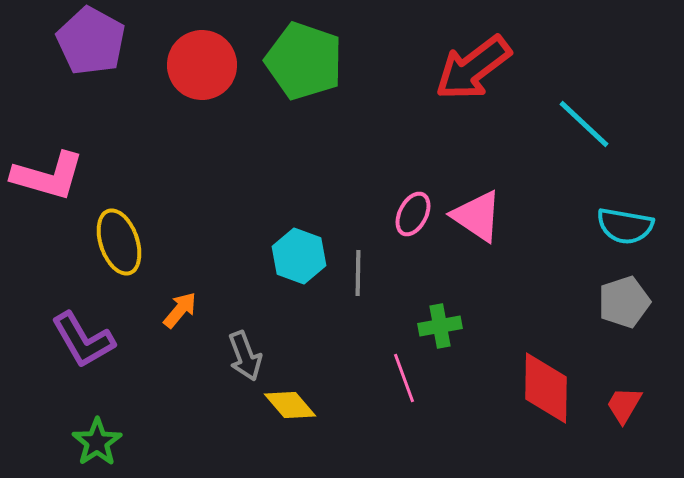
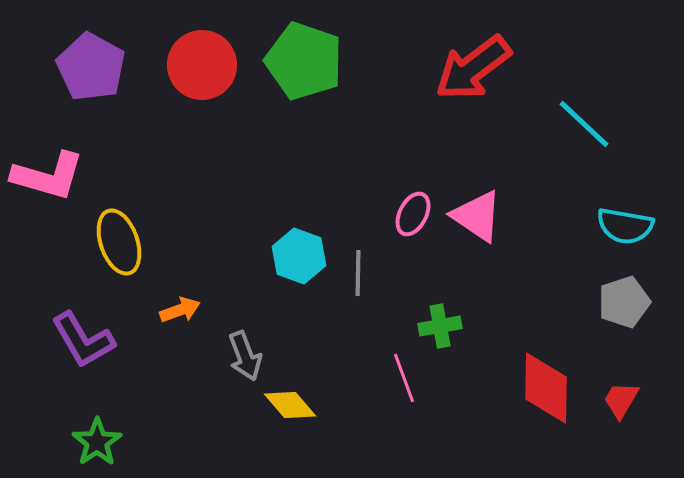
purple pentagon: moved 26 px down
orange arrow: rotated 30 degrees clockwise
red trapezoid: moved 3 px left, 5 px up
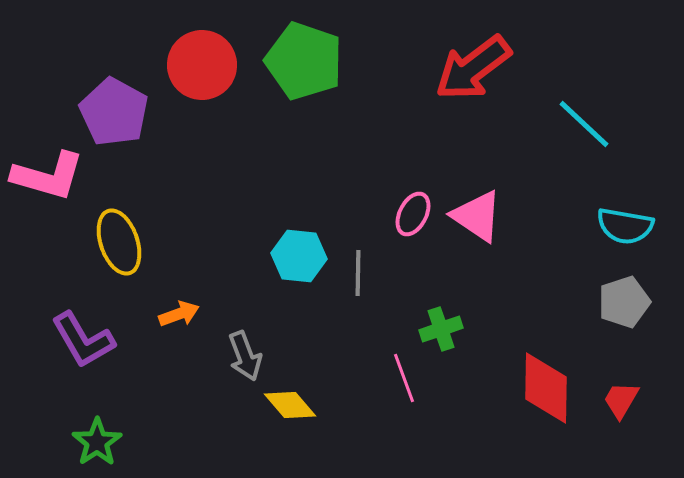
purple pentagon: moved 23 px right, 45 px down
cyan hexagon: rotated 14 degrees counterclockwise
orange arrow: moved 1 px left, 4 px down
green cross: moved 1 px right, 3 px down; rotated 9 degrees counterclockwise
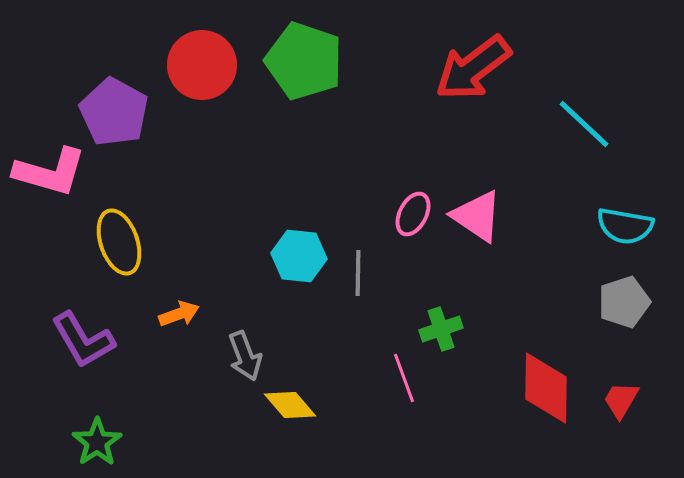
pink L-shape: moved 2 px right, 4 px up
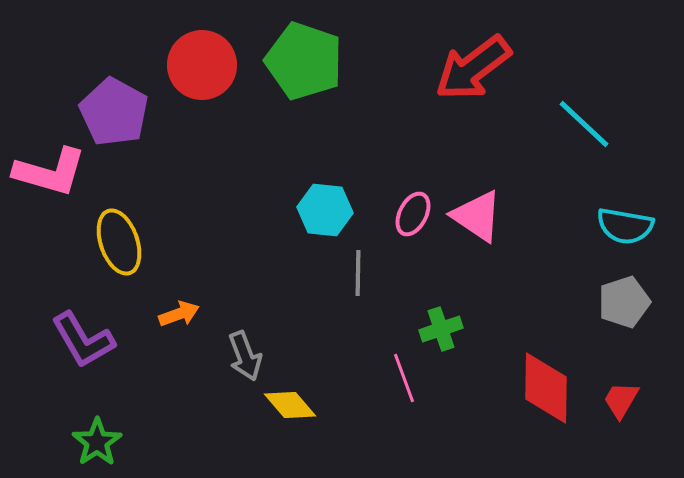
cyan hexagon: moved 26 px right, 46 px up
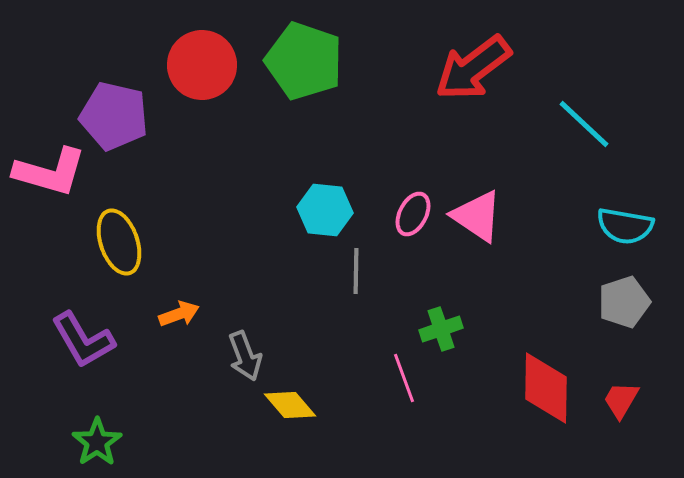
purple pentagon: moved 4 px down; rotated 16 degrees counterclockwise
gray line: moved 2 px left, 2 px up
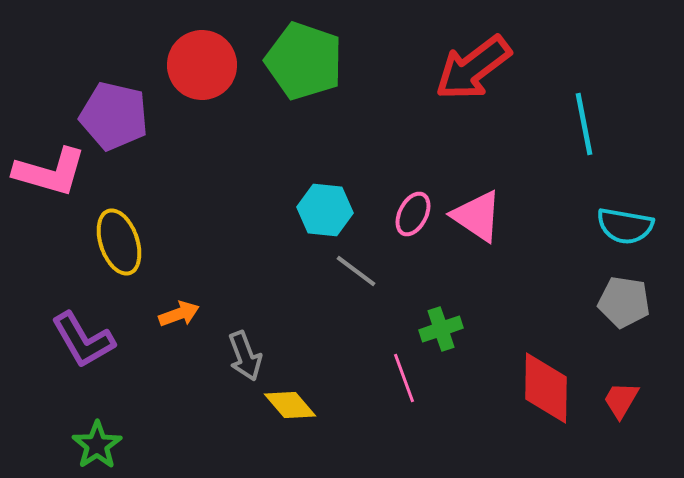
cyan line: rotated 36 degrees clockwise
gray line: rotated 54 degrees counterclockwise
gray pentagon: rotated 27 degrees clockwise
green star: moved 3 px down
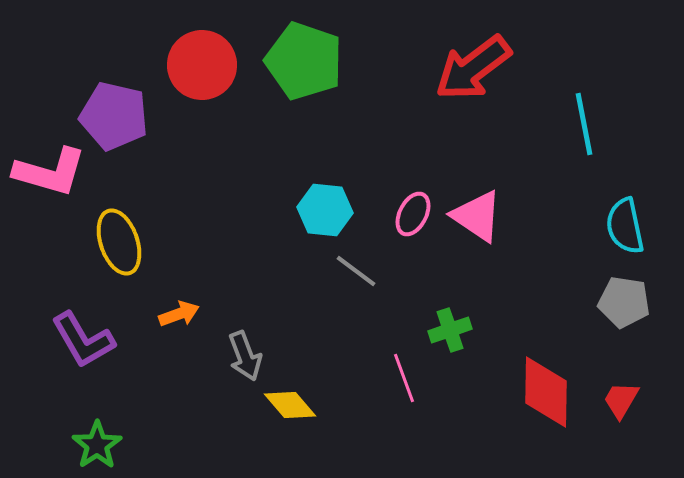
cyan semicircle: rotated 68 degrees clockwise
green cross: moved 9 px right, 1 px down
red diamond: moved 4 px down
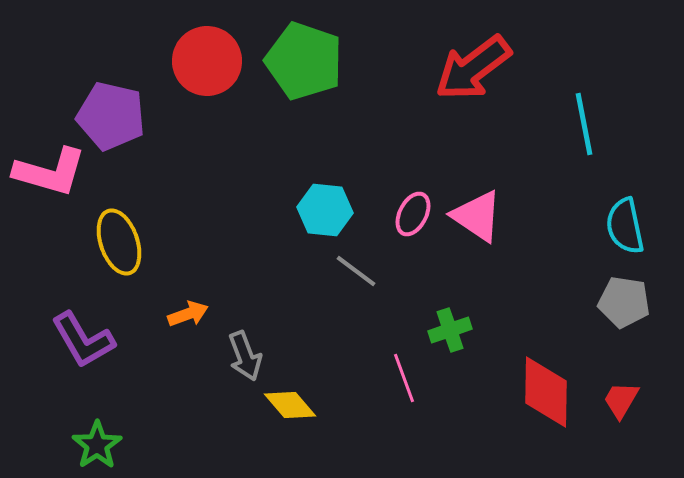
red circle: moved 5 px right, 4 px up
purple pentagon: moved 3 px left
orange arrow: moved 9 px right
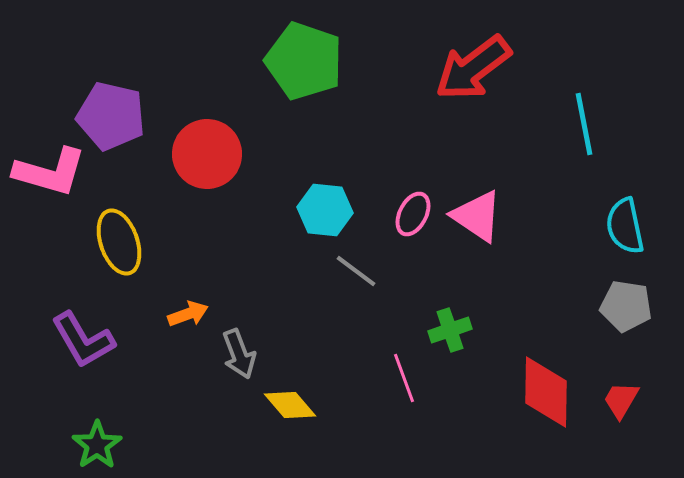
red circle: moved 93 px down
gray pentagon: moved 2 px right, 4 px down
gray arrow: moved 6 px left, 2 px up
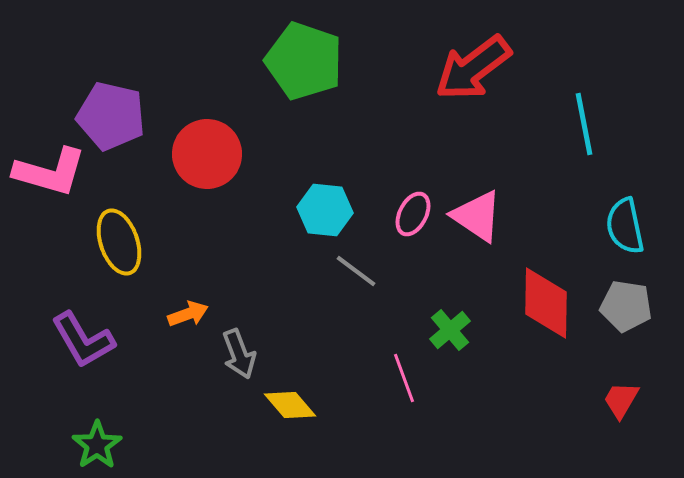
green cross: rotated 21 degrees counterclockwise
red diamond: moved 89 px up
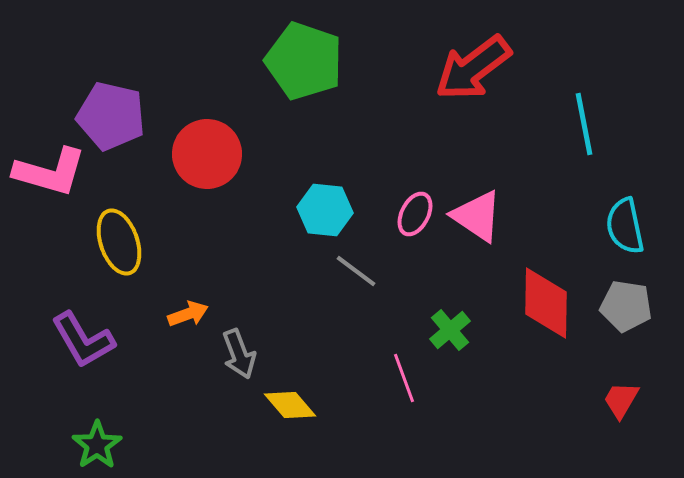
pink ellipse: moved 2 px right
